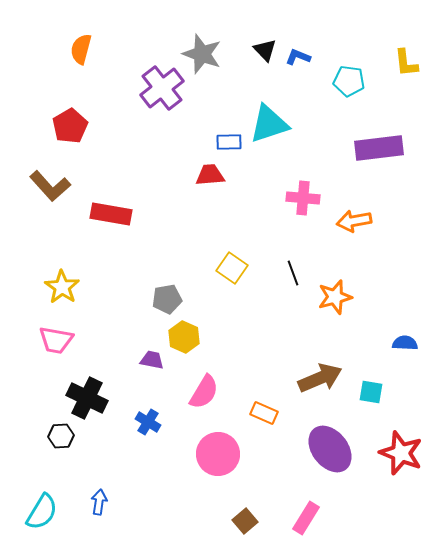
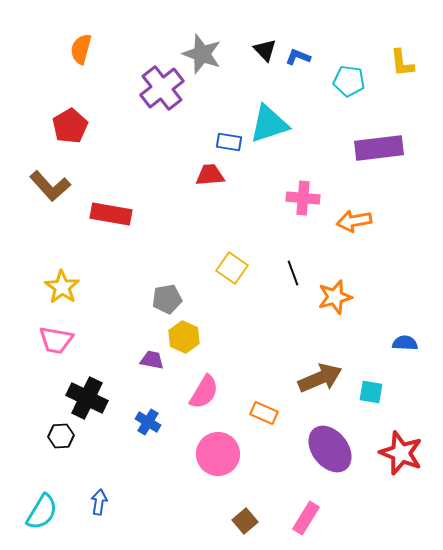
yellow L-shape: moved 4 px left
blue rectangle: rotated 10 degrees clockwise
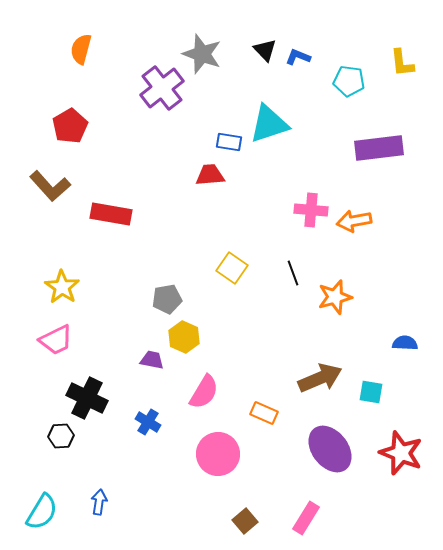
pink cross: moved 8 px right, 12 px down
pink trapezoid: rotated 36 degrees counterclockwise
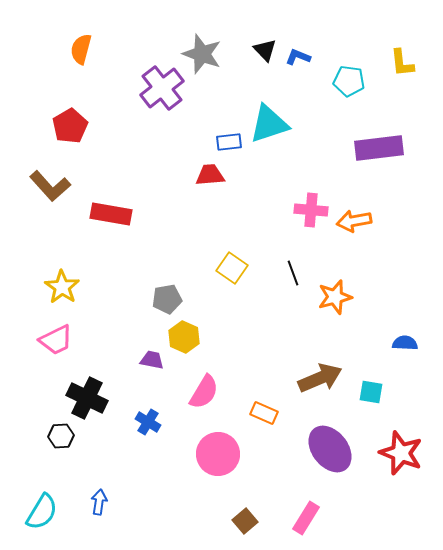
blue rectangle: rotated 15 degrees counterclockwise
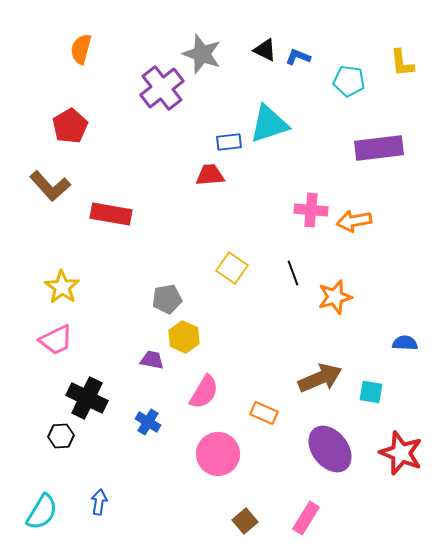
black triangle: rotated 20 degrees counterclockwise
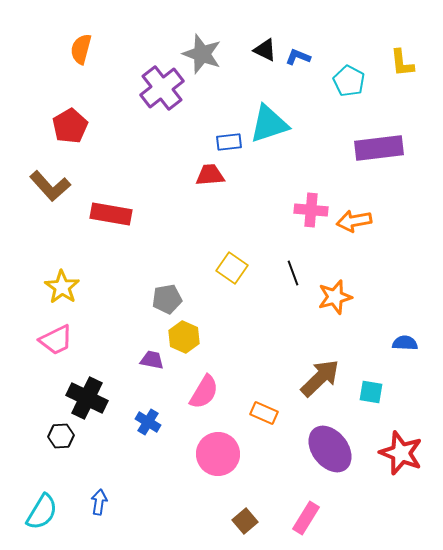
cyan pentagon: rotated 20 degrees clockwise
brown arrow: rotated 21 degrees counterclockwise
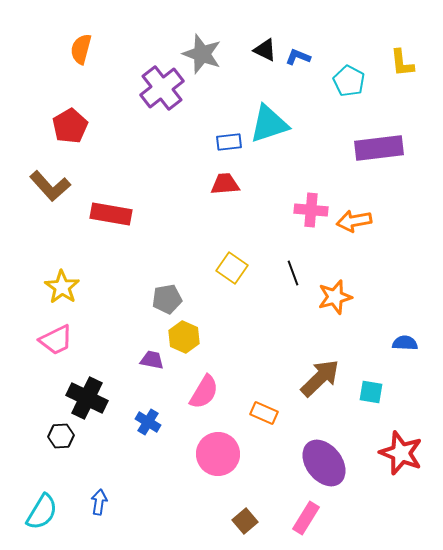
red trapezoid: moved 15 px right, 9 px down
purple ellipse: moved 6 px left, 14 px down
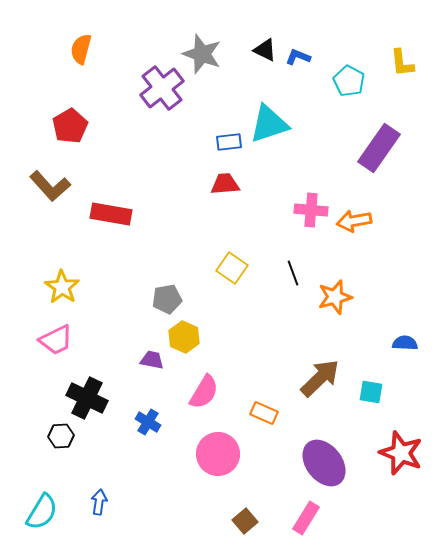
purple rectangle: rotated 48 degrees counterclockwise
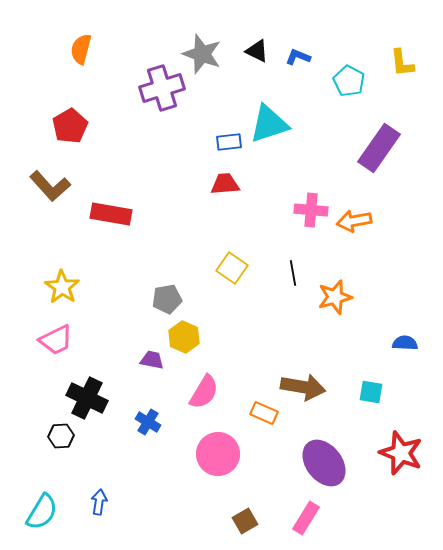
black triangle: moved 8 px left, 1 px down
purple cross: rotated 21 degrees clockwise
black line: rotated 10 degrees clockwise
brown arrow: moved 17 px left, 9 px down; rotated 54 degrees clockwise
brown square: rotated 10 degrees clockwise
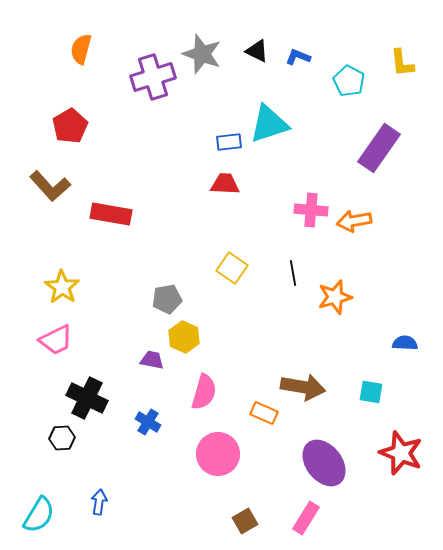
purple cross: moved 9 px left, 11 px up
red trapezoid: rotated 8 degrees clockwise
pink semicircle: rotated 15 degrees counterclockwise
black hexagon: moved 1 px right, 2 px down
cyan semicircle: moved 3 px left, 3 px down
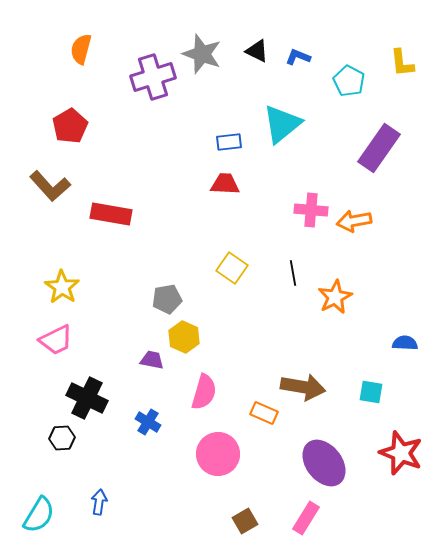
cyan triangle: moved 13 px right; rotated 21 degrees counterclockwise
orange star: rotated 12 degrees counterclockwise
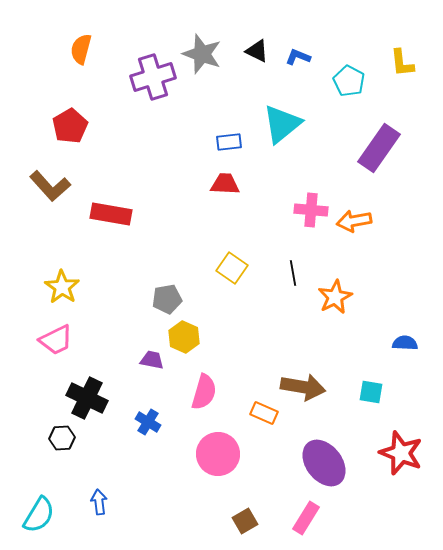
blue arrow: rotated 15 degrees counterclockwise
